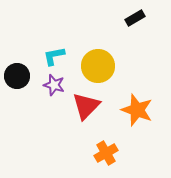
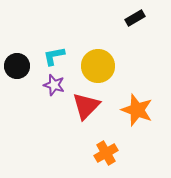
black circle: moved 10 px up
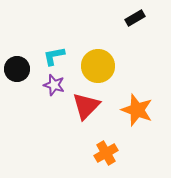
black circle: moved 3 px down
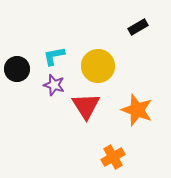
black rectangle: moved 3 px right, 9 px down
red triangle: rotated 16 degrees counterclockwise
orange cross: moved 7 px right, 4 px down
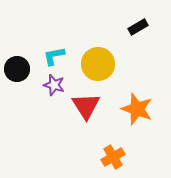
yellow circle: moved 2 px up
orange star: moved 1 px up
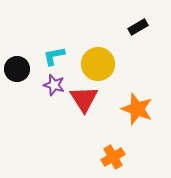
red triangle: moved 2 px left, 7 px up
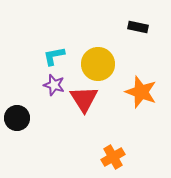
black rectangle: rotated 42 degrees clockwise
black circle: moved 49 px down
orange star: moved 4 px right, 17 px up
